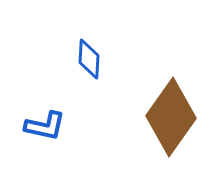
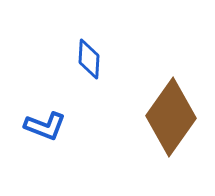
blue L-shape: rotated 9 degrees clockwise
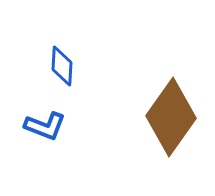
blue diamond: moved 27 px left, 7 px down
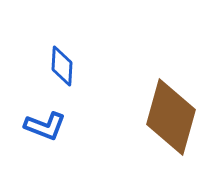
brown diamond: rotated 20 degrees counterclockwise
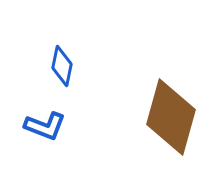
blue diamond: rotated 9 degrees clockwise
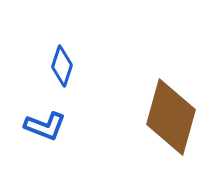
blue diamond: rotated 6 degrees clockwise
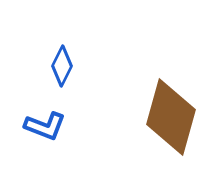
blue diamond: rotated 9 degrees clockwise
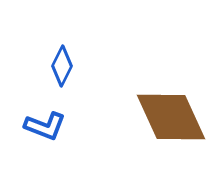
brown diamond: rotated 40 degrees counterclockwise
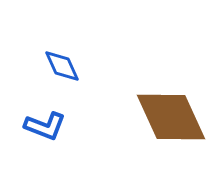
blue diamond: rotated 51 degrees counterclockwise
